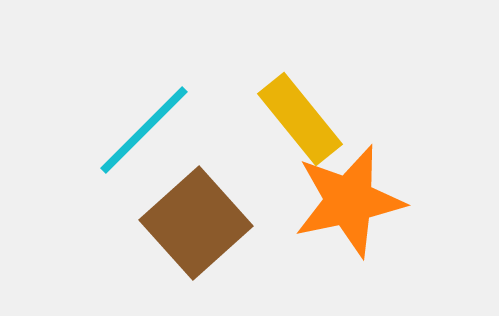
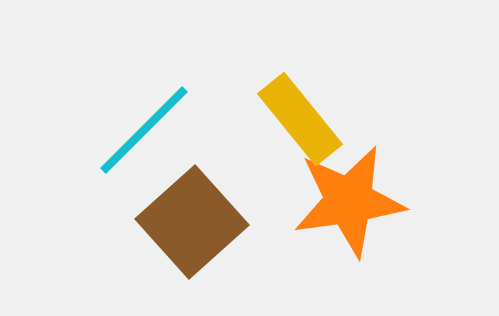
orange star: rotated 4 degrees clockwise
brown square: moved 4 px left, 1 px up
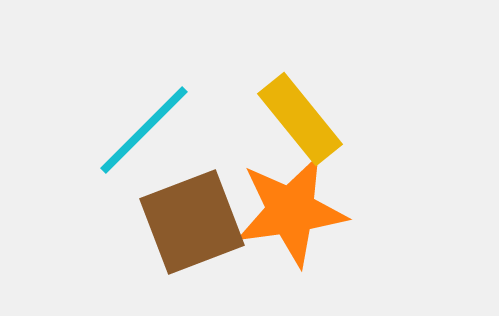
orange star: moved 58 px left, 10 px down
brown square: rotated 21 degrees clockwise
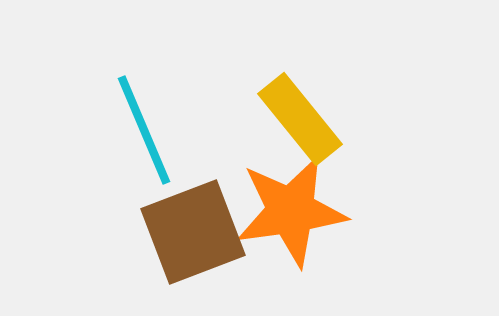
cyan line: rotated 68 degrees counterclockwise
brown square: moved 1 px right, 10 px down
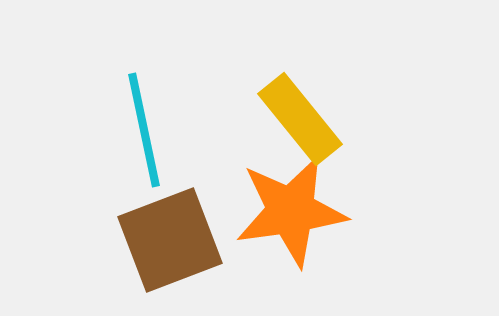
cyan line: rotated 11 degrees clockwise
brown square: moved 23 px left, 8 px down
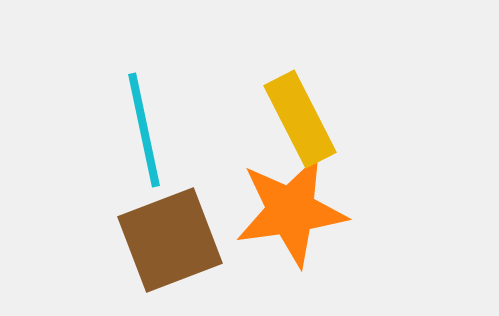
yellow rectangle: rotated 12 degrees clockwise
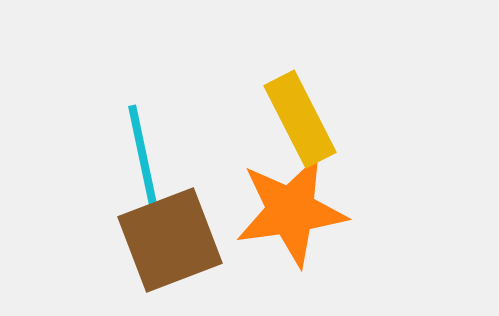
cyan line: moved 32 px down
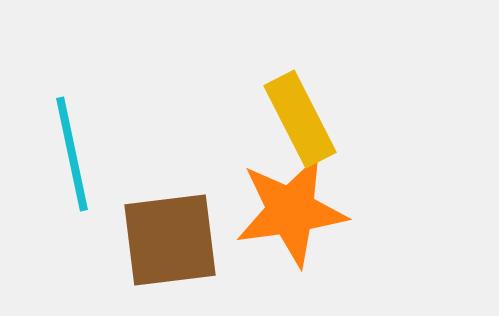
cyan line: moved 72 px left, 8 px up
brown square: rotated 14 degrees clockwise
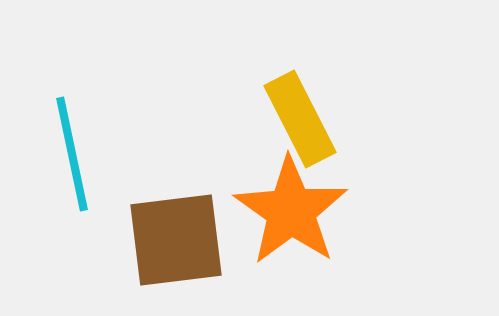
orange star: rotated 29 degrees counterclockwise
brown square: moved 6 px right
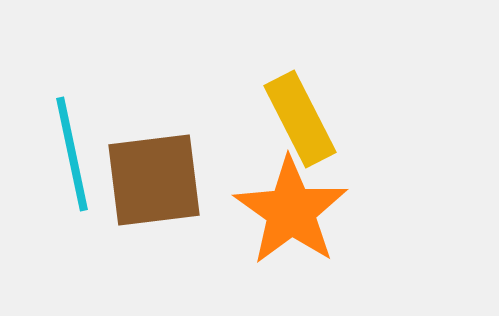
brown square: moved 22 px left, 60 px up
